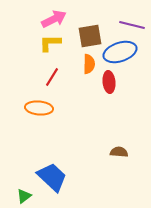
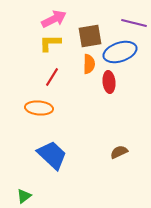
purple line: moved 2 px right, 2 px up
brown semicircle: rotated 30 degrees counterclockwise
blue trapezoid: moved 22 px up
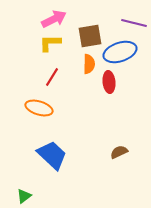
orange ellipse: rotated 12 degrees clockwise
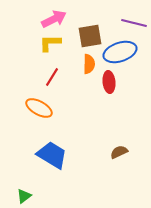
orange ellipse: rotated 12 degrees clockwise
blue trapezoid: rotated 12 degrees counterclockwise
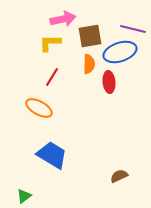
pink arrow: moved 9 px right; rotated 15 degrees clockwise
purple line: moved 1 px left, 6 px down
brown semicircle: moved 24 px down
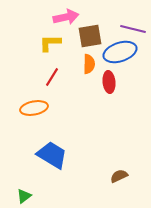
pink arrow: moved 3 px right, 2 px up
orange ellipse: moved 5 px left; rotated 40 degrees counterclockwise
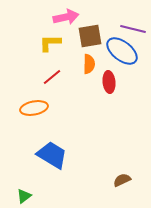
blue ellipse: moved 2 px right, 1 px up; rotated 56 degrees clockwise
red line: rotated 18 degrees clockwise
brown semicircle: moved 3 px right, 4 px down
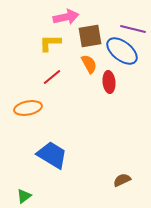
orange semicircle: rotated 30 degrees counterclockwise
orange ellipse: moved 6 px left
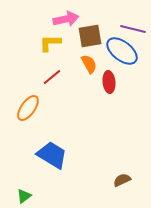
pink arrow: moved 2 px down
orange ellipse: rotated 44 degrees counterclockwise
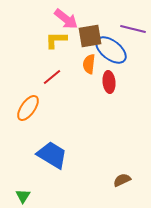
pink arrow: rotated 50 degrees clockwise
yellow L-shape: moved 6 px right, 3 px up
blue ellipse: moved 11 px left, 1 px up
orange semicircle: rotated 144 degrees counterclockwise
green triangle: moved 1 px left; rotated 21 degrees counterclockwise
